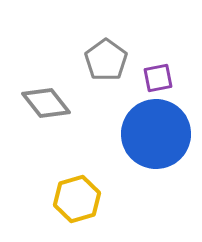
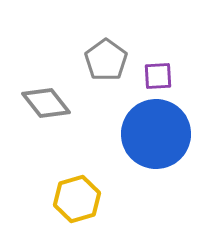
purple square: moved 2 px up; rotated 8 degrees clockwise
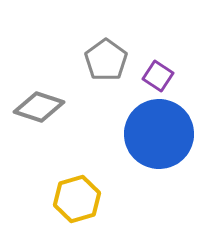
purple square: rotated 36 degrees clockwise
gray diamond: moved 7 px left, 4 px down; rotated 33 degrees counterclockwise
blue circle: moved 3 px right
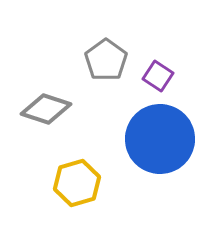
gray diamond: moved 7 px right, 2 px down
blue circle: moved 1 px right, 5 px down
yellow hexagon: moved 16 px up
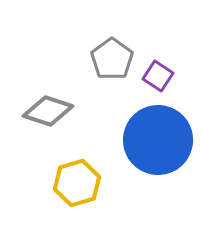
gray pentagon: moved 6 px right, 1 px up
gray diamond: moved 2 px right, 2 px down
blue circle: moved 2 px left, 1 px down
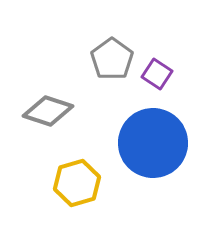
purple square: moved 1 px left, 2 px up
blue circle: moved 5 px left, 3 px down
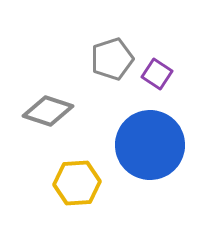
gray pentagon: rotated 18 degrees clockwise
blue circle: moved 3 px left, 2 px down
yellow hexagon: rotated 12 degrees clockwise
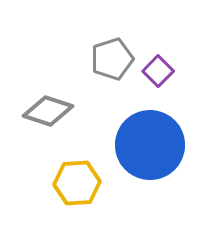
purple square: moved 1 px right, 3 px up; rotated 12 degrees clockwise
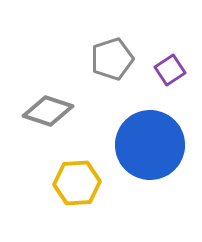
purple square: moved 12 px right, 1 px up; rotated 12 degrees clockwise
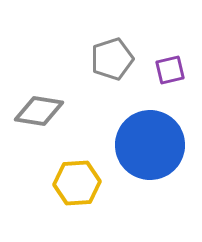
purple square: rotated 20 degrees clockwise
gray diamond: moved 9 px left; rotated 9 degrees counterclockwise
